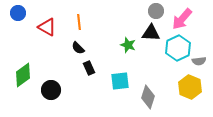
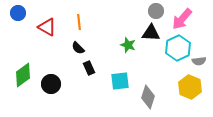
black circle: moved 6 px up
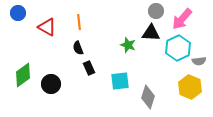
black semicircle: rotated 24 degrees clockwise
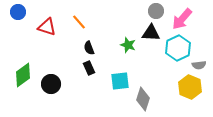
blue circle: moved 1 px up
orange line: rotated 35 degrees counterclockwise
red triangle: rotated 12 degrees counterclockwise
black semicircle: moved 11 px right
gray semicircle: moved 4 px down
gray diamond: moved 5 px left, 2 px down
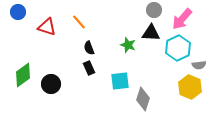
gray circle: moved 2 px left, 1 px up
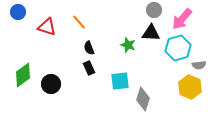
cyan hexagon: rotated 10 degrees clockwise
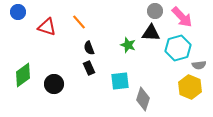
gray circle: moved 1 px right, 1 px down
pink arrow: moved 2 px up; rotated 85 degrees counterclockwise
black circle: moved 3 px right
